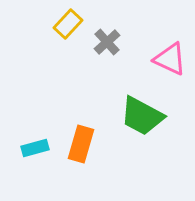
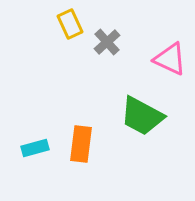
yellow rectangle: moved 2 px right; rotated 68 degrees counterclockwise
orange rectangle: rotated 9 degrees counterclockwise
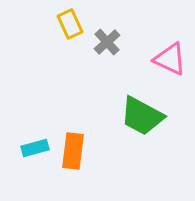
orange rectangle: moved 8 px left, 7 px down
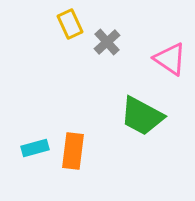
pink triangle: rotated 9 degrees clockwise
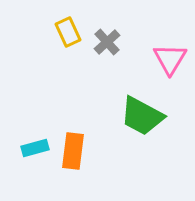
yellow rectangle: moved 2 px left, 8 px down
pink triangle: rotated 27 degrees clockwise
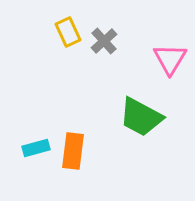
gray cross: moved 3 px left, 1 px up
green trapezoid: moved 1 px left, 1 px down
cyan rectangle: moved 1 px right
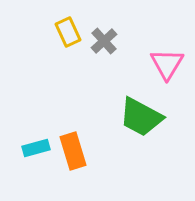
pink triangle: moved 3 px left, 5 px down
orange rectangle: rotated 24 degrees counterclockwise
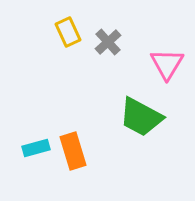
gray cross: moved 4 px right, 1 px down
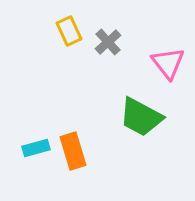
yellow rectangle: moved 1 px right, 1 px up
pink triangle: moved 1 px right, 1 px up; rotated 9 degrees counterclockwise
